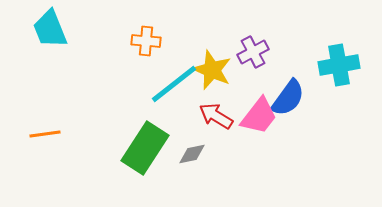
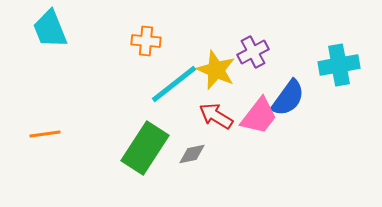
yellow star: moved 4 px right
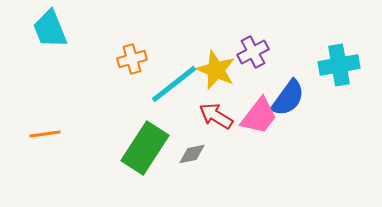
orange cross: moved 14 px left, 18 px down; rotated 20 degrees counterclockwise
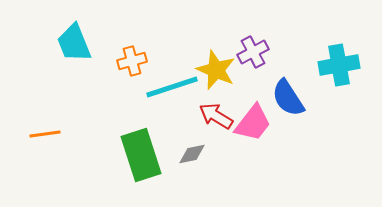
cyan trapezoid: moved 24 px right, 14 px down
orange cross: moved 2 px down
cyan line: moved 2 px left, 3 px down; rotated 20 degrees clockwise
blue semicircle: rotated 111 degrees clockwise
pink trapezoid: moved 6 px left, 7 px down
green rectangle: moved 4 px left, 7 px down; rotated 51 degrees counterclockwise
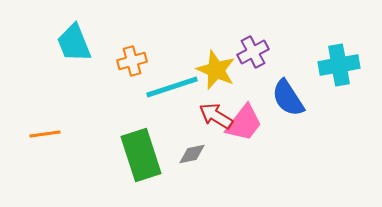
pink trapezoid: moved 9 px left
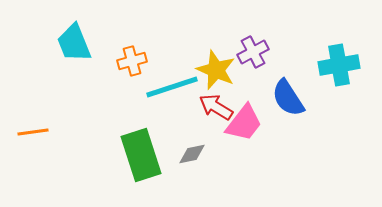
red arrow: moved 9 px up
orange line: moved 12 px left, 2 px up
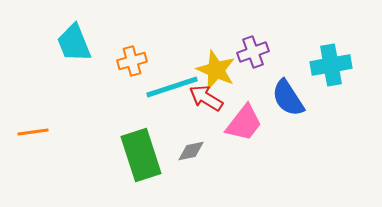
purple cross: rotated 8 degrees clockwise
cyan cross: moved 8 px left
red arrow: moved 10 px left, 9 px up
gray diamond: moved 1 px left, 3 px up
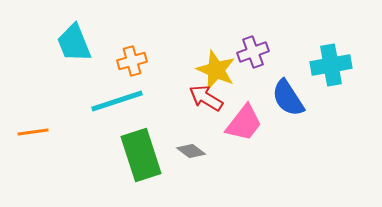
cyan line: moved 55 px left, 14 px down
gray diamond: rotated 48 degrees clockwise
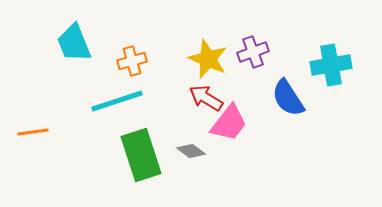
yellow star: moved 8 px left, 11 px up
pink trapezoid: moved 15 px left
